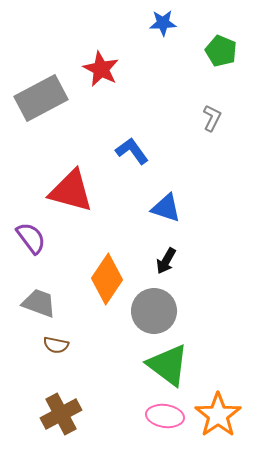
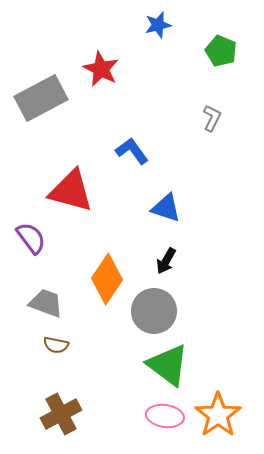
blue star: moved 5 px left, 2 px down; rotated 12 degrees counterclockwise
gray trapezoid: moved 7 px right
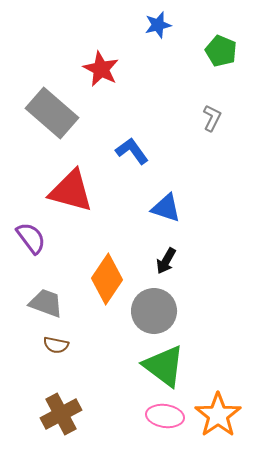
gray rectangle: moved 11 px right, 15 px down; rotated 69 degrees clockwise
green triangle: moved 4 px left, 1 px down
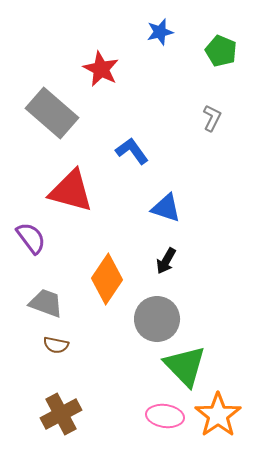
blue star: moved 2 px right, 7 px down
gray circle: moved 3 px right, 8 px down
green triangle: moved 21 px right; rotated 9 degrees clockwise
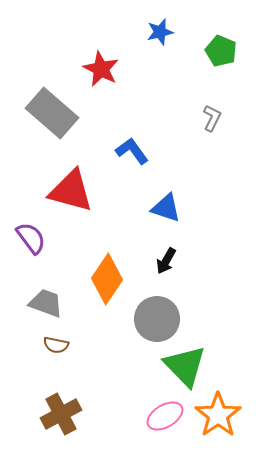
pink ellipse: rotated 39 degrees counterclockwise
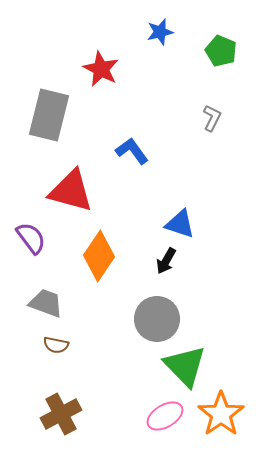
gray rectangle: moved 3 px left, 2 px down; rotated 63 degrees clockwise
blue triangle: moved 14 px right, 16 px down
orange diamond: moved 8 px left, 23 px up
orange star: moved 3 px right, 1 px up
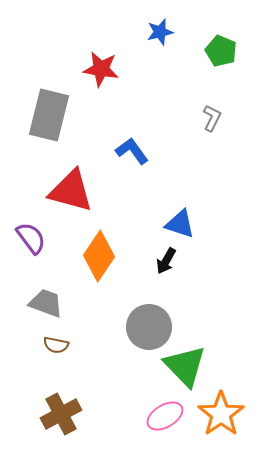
red star: rotated 18 degrees counterclockwise
gray circle: moved 8 px left, 8 px down
